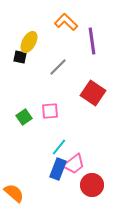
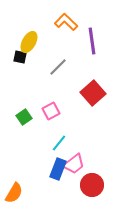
red square: rotated 15 degrees clockwise
pink square: moved 1 px right; rotated 24 degrees counterclockwise
cyan line: moved 4 px up
orange semicircle: rotated 80 degrees clockwise
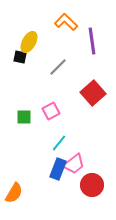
green square: rotated 35 degrees clockwise
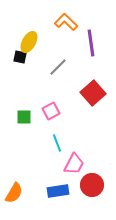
purple line: moved 1 px left, 2 px down
cyan line: moved 2 px left; rotated 60 degrees counterclockwise
pink trapezoid: rotated 25 degrees counterclockwise
blue rectangle: moved 22 px down; rotated 60 degrees clockwise
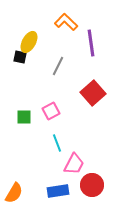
gray line: moved 1 px up; rotated 18 degrees counterclockwise
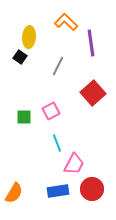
yellow ellipse: moved 5 px up; rotated 25 degrees counterclockwise
black square: rotated 24 degrees clockwise
red circle: moved 4 px down
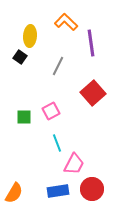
yellow ellipse: moved 1 px right, 1 px up
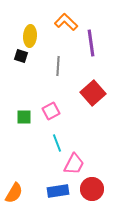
black square: moved 1 px right, 1 px up; rotated 16 degrees counterclockwise
gray line: rotated 24 degrees counterclockwise
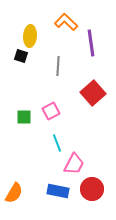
blue rectangle: rotated 20 degrees clockwise
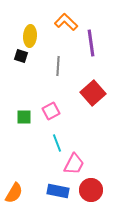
red circle: moved 1 px left, 1 px down
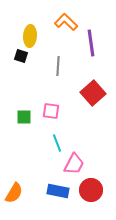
pink square: rotated 36 degrees clockwise
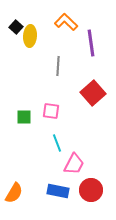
black square: moved 5 px left, 29 px up; rotated 24 degrees clockwise
